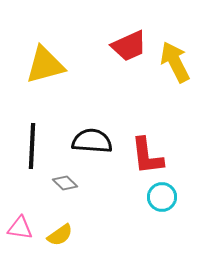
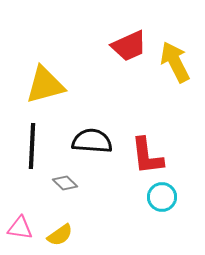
yellow triangle: moved 20 px down
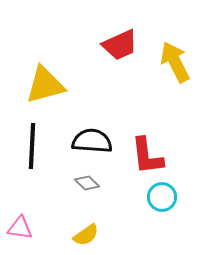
red trapezoid: moved 9 px left, 1 px up
gray diamond: moved 22 px right
yellow semicircle: moved 26 px right
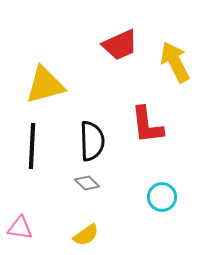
black semicircle: rotated 84 degrees clockwise
red L-shape: moved 31 px up
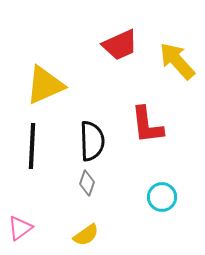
yellow arrow: moved 2 px right, 1 px up; rotated 15 degrees counterclockwise
yellow triangle: rotated 9 degrees counterclockwise
gray diamond: rotated 65 degrees clockwise
pink triangle: rotated 44 degrees counterclockwise
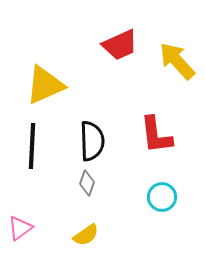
red L-shape: moved 9 px right, 10 px down
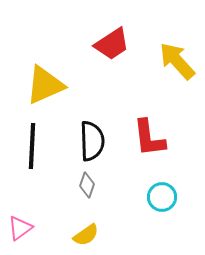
red trapezoid: moved 8 px left, 1 px up; rotated 9 degrees counterclockwise
red L-shape: moved 7 px left, 3 px down
gray diamond: moved 2 px down
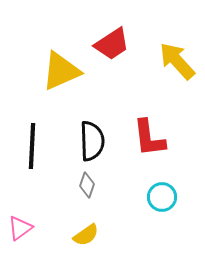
yellow triangle: moved 16 px right, 14 px up
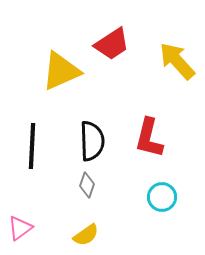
red L-shape: rotated 21 degrees clockwise
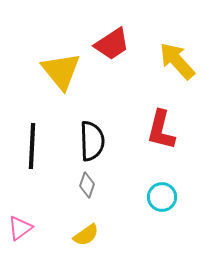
yellow triangle: rotated 45 degrees counterclockwise
red L-shape: moved 12 px right, 8 px up
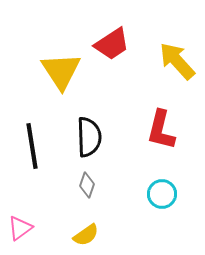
yellow triangle: rotated 6 degrees clockwise
black semicircle: moved 3 px left, 4 px up
black line: rotated 12 degrees counterclockwise
cyan circle: moved 3 px up
